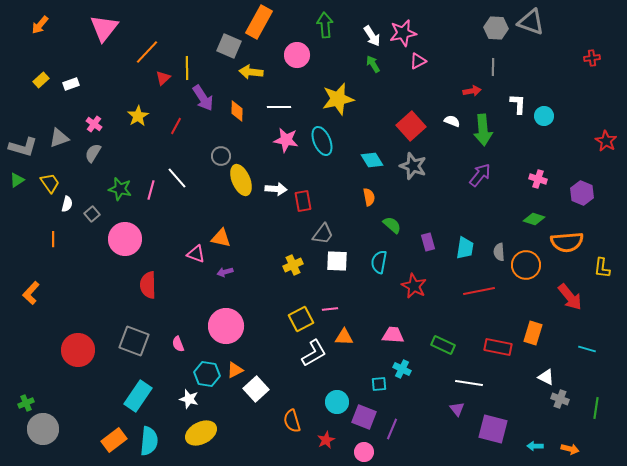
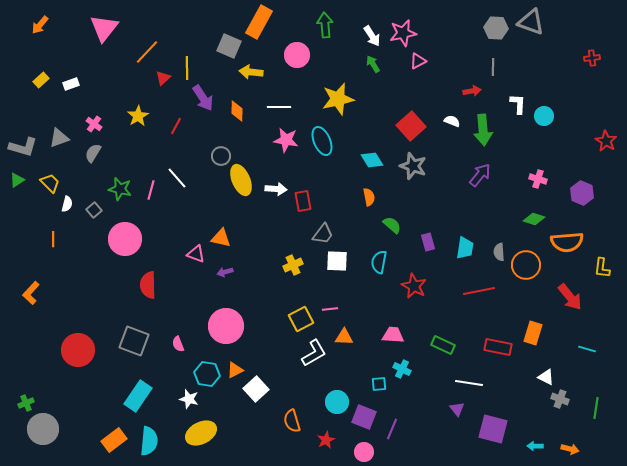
yellow trapezoid at (50, 183): rotated 10 degrees counterclockwise
gray square at (92, 214): moved 2 px right, 4 px up
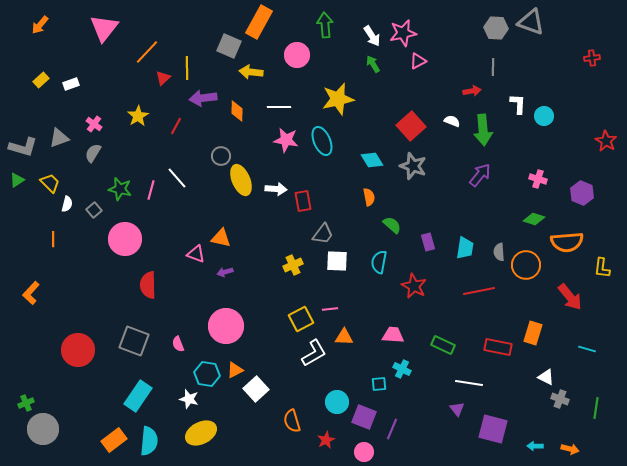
purple arrow at (203, 98): rotated 116 degrees clockwise
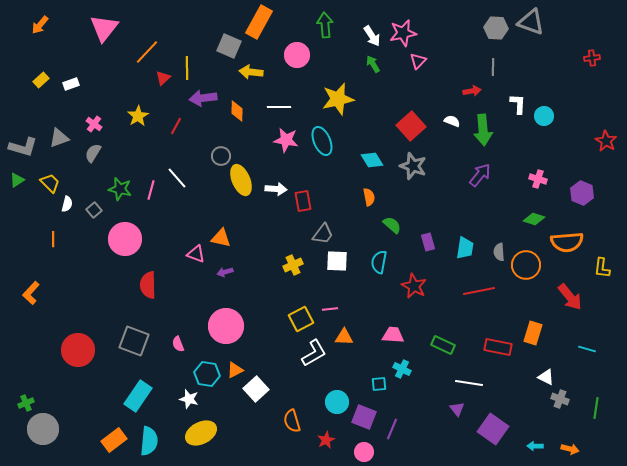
pink triangle at (418, 61): rotated 18 degrees counterclockwise
purple square at (493, 429): rotated 20 degrees clockwise
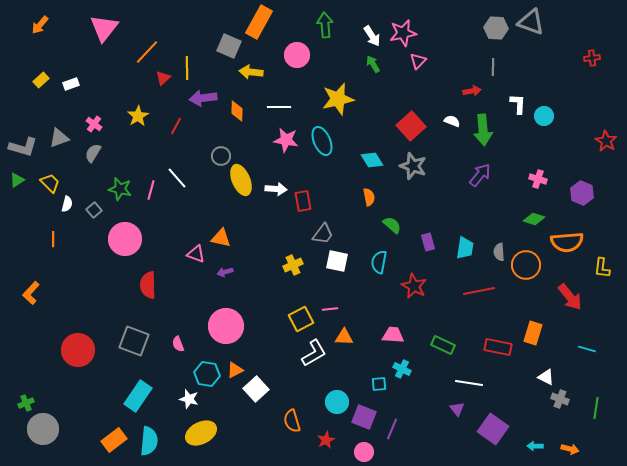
white square at (337, 261): rotated 10 degrees clockwise
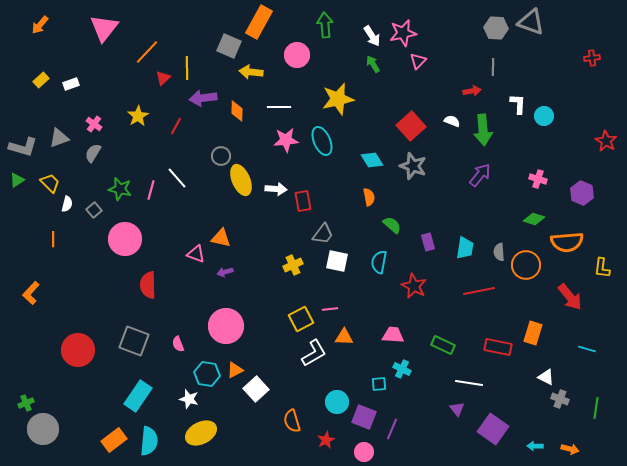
pink star at (286, 140): rotated 15 degrees counterclockwise
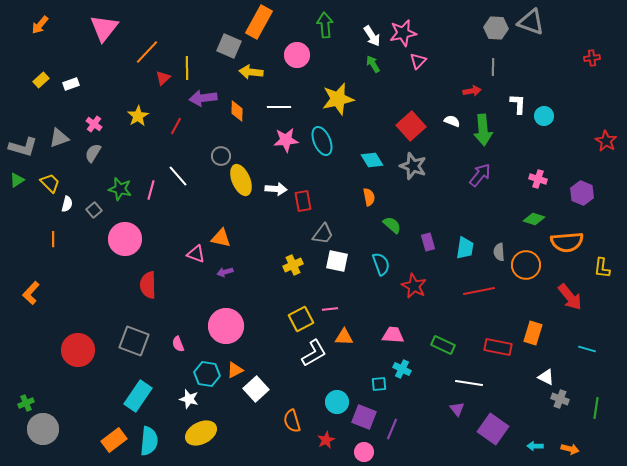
white line at (177, 178): moved 1 px right, 2 px up
cyan semicircle at (379, 262): moved 2 px right, 2 px down; rotated 150 degrees clockwise
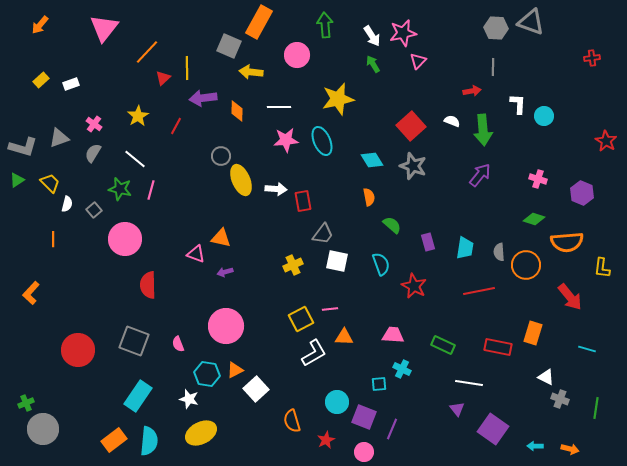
white line at (178, 176): moved 43 px left, 17 px up; rotated 10 degrees counterclockwise
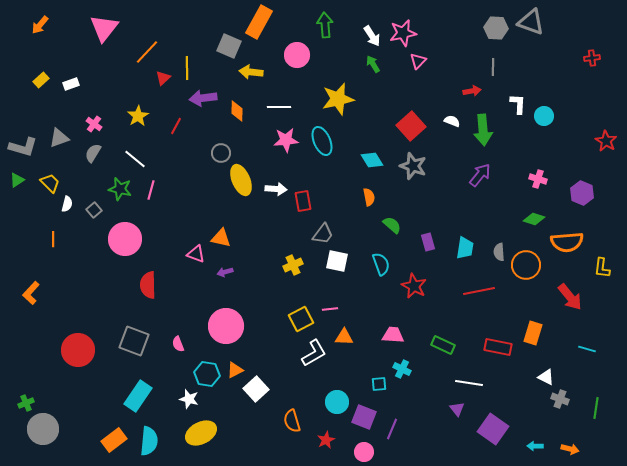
gray circle at (221, 156): moved 3 px up
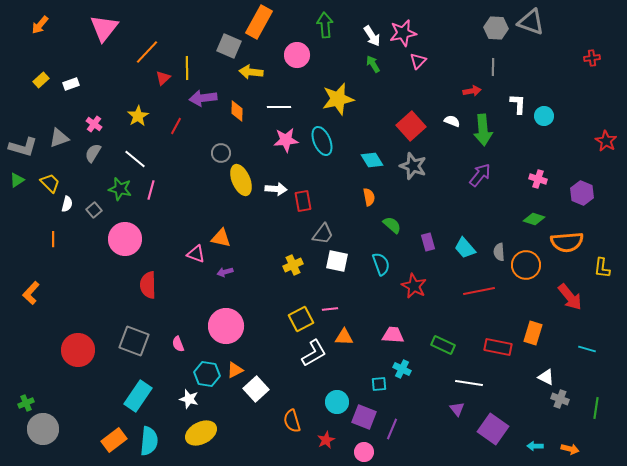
cyan trapezoid at (465, 248): rotated 130 degrees clockwise
